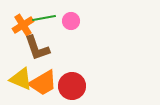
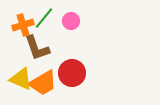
green line: rotated 40 degrees counterclockwise
orange cross: rotated 15 degrees clockwise
red circle: moved 13 px up
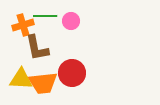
green line: moved 1 px right, 2 px up; rotated 50 degrees clockwise
brown L-shape: rotated 8 degrees clockwise
yellow triangle: rotated 20 degrees counterclockwise
orange trapezoid: rotated 24 degrees clockwise
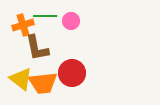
yellow triangle: rotated 35 degrees clockwise
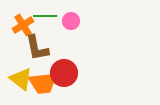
orange cross: rotated 15 degrees counterclockwise
red circle: moved 8 px left
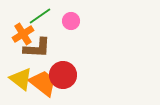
green line: moved 5 px left; rotated 35 degrees counterclockwise
orange cross: moved 9 px down
brown L-shape: rotated 76 degrees counterclockwise
red circle: moved 1 px left, 2 px down
orange trapezoid: rotated 136 degrees counterclockwise
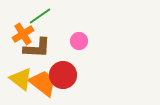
pink circle: moved 8 px right, 20 px down
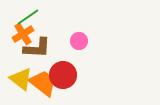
green line: moved 12 px left, 1 px down
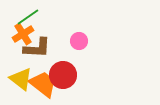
orange trapezoid: moved 1 px down
